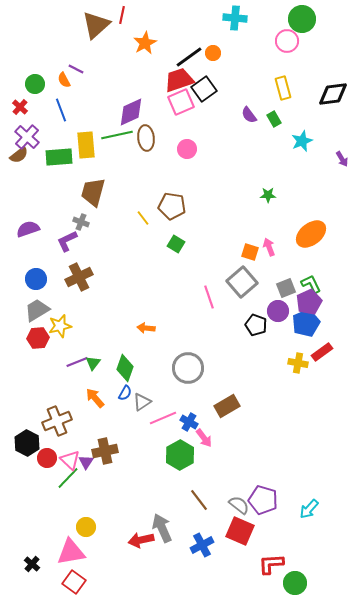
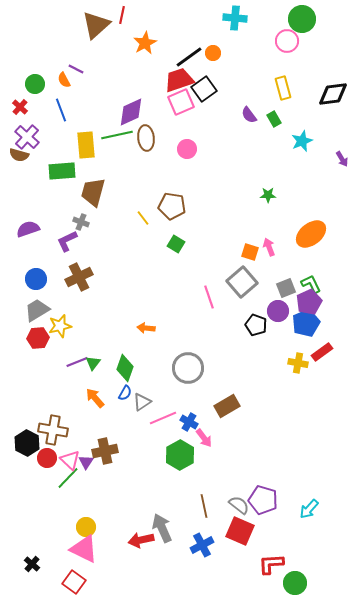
brown semicircle at (19, 155): rotated 54 degrees clockwise
green rectangle at (59, 157): moved 3 px right, 14 px down
brown cross at (57, 421): moved 4 px left, 9 px down; rotated 32 degrees clockwise
brown line at (199, 500): moved 5 px right, 6 px down; rotated 25 degrees clockwise
pink triangle at (71, 552): moved 13 px right, 3 px up; rotated 36 degrees clockwise
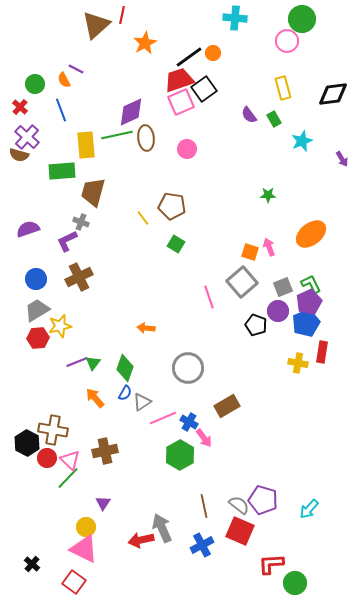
gray square at (286, 288): moved 3 px left, 1 px up
red rectangle at (322, 352): rotated 45 degrees counterclockwise
purple triangle at (86, 462): moved 17 px right, 41 px down
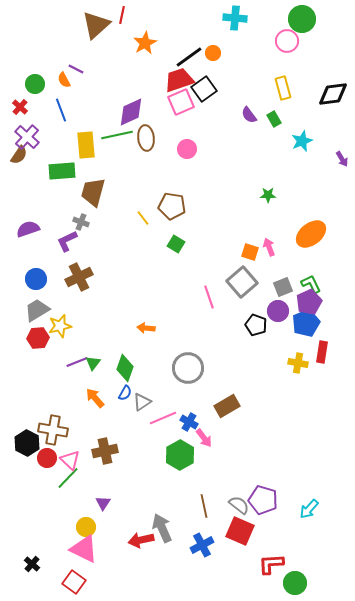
brown semicircle at (19, 155): rotated 72 degrees counterclockwise
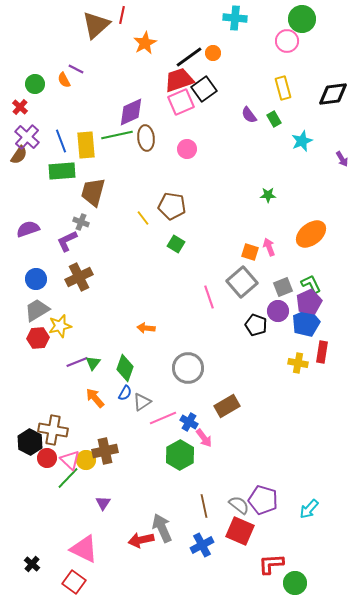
blue line at (61, 110): moved 31 px down
black hexagon at (27, 443): moved 3 px right, 1 px up
yellow circle at (86, 527): moved 67 px up
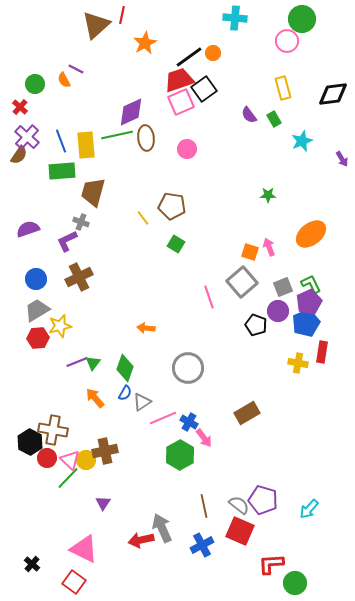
brown rectangle at (227, 406): moved 20 px right, 7 px down
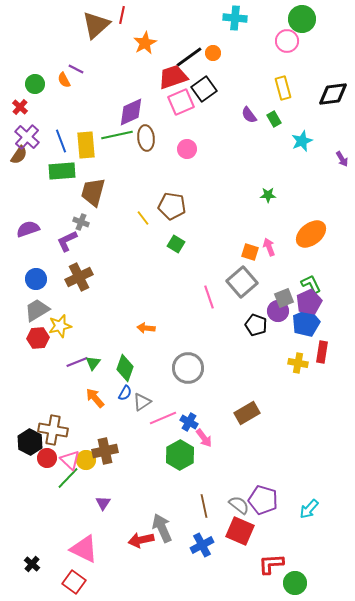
red trapezoid at (179, 80): moved 6 px left, 3 px up
gray square at (283, 287): moved 1 px right, 11 px down
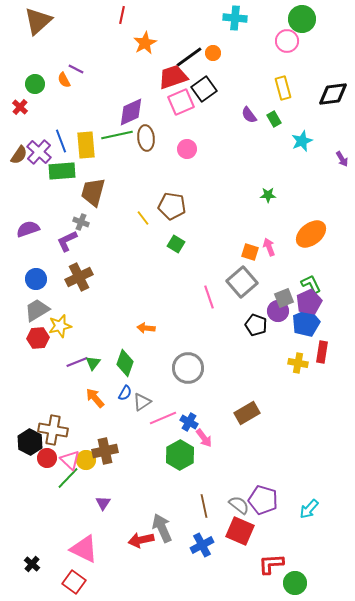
brown triangle at (96, 25): moved 58 px left, 4 px up
purple cross at (27, 137): moved 12 px right, 15 px down
green diamond at (125, 368): moved 5 px up
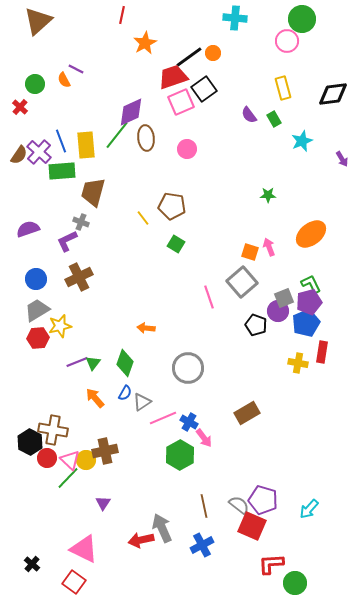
green line at (117, 135): rotated 40 degrees counterclockwise
purple pentagon at (309, 302): rotated 10 degrees clockwise
red square at (240, 531): moved 12 px right, 5 px up
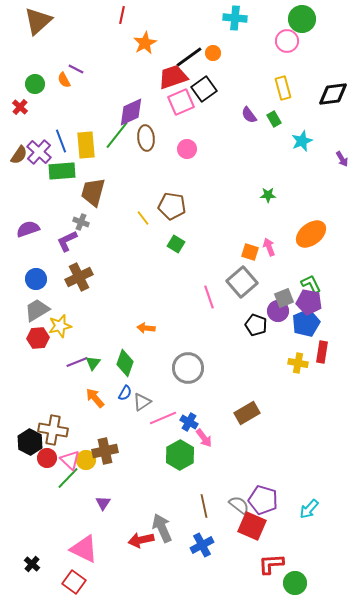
purple pentagon at (309, 302): rotated 25 degrees clockwise
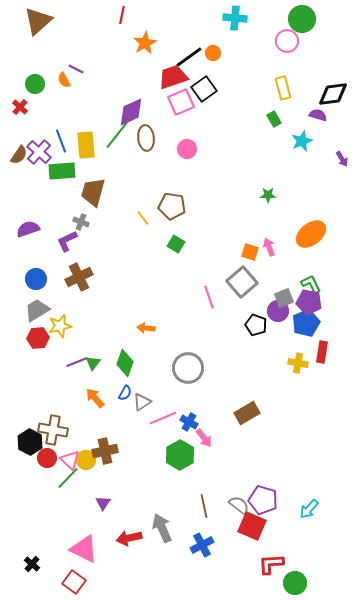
purple semicircle at (249, 115): moved 69 px right; rotated 144 degrees clockwise
red arrow at (141, 540): moved 12 px left, 2 px up
